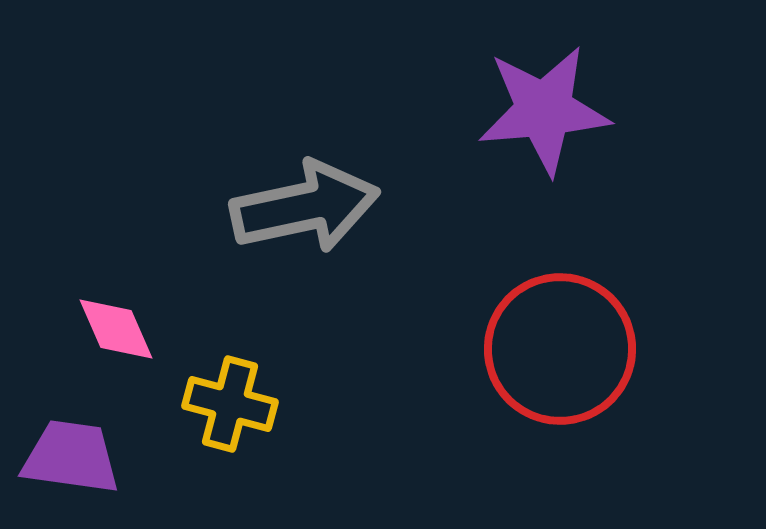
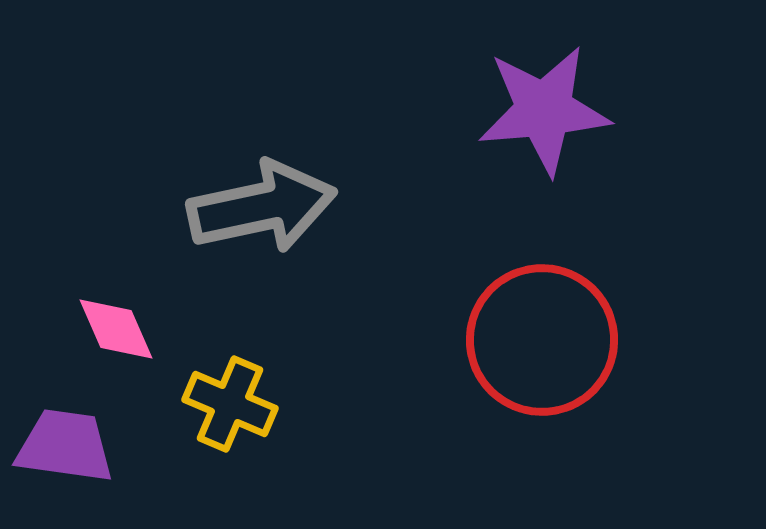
gray arrow: moved 43 px left
red circle: moved 18 px left, 9 px up
yellow cross: rotated 8 degrees clockwise
purple trapezoid: moved 6 px left, 11 px up
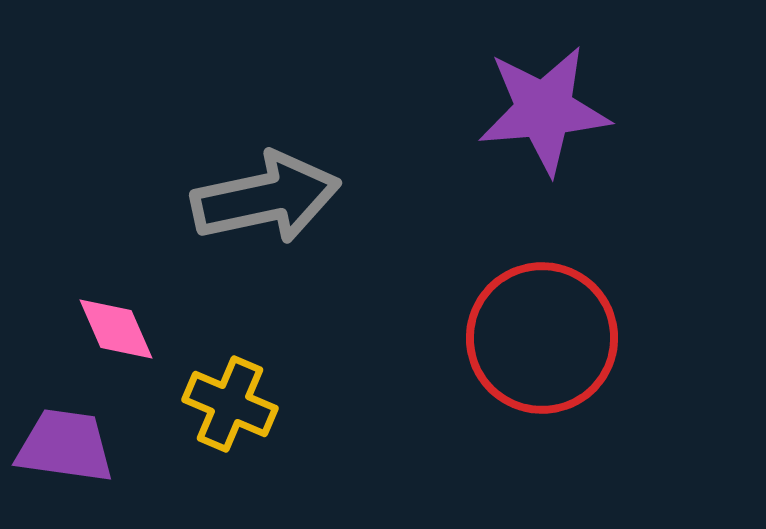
gray arrow: moved 4 px right, 9 px up
red circle: moved 2 px up
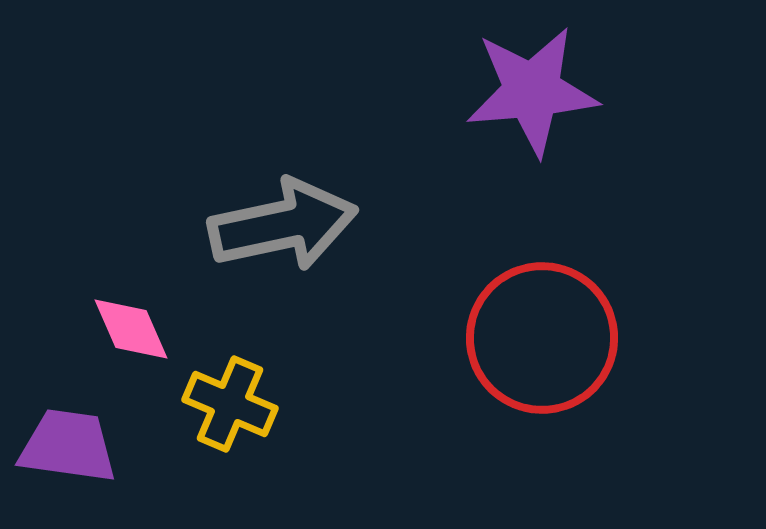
purple star: moved 12 px left, 19 px up
gray arrow: moved 17 px right, 27 px down
pink diamond: moved 15 px right
purple trapezoid: moved 3 px right
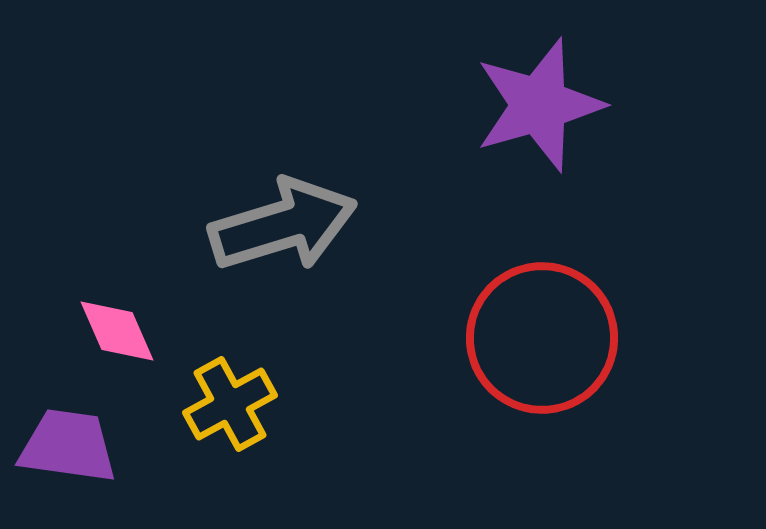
purple star: moved 7 px right, 14 px down; rotated 11 degrees counterclockwise
gray arrow: rotated 5 degrees counterclockwise
pink diamond: moved 14 px left, 2 px down
yellow cross: rotated 38 degrees clockwise
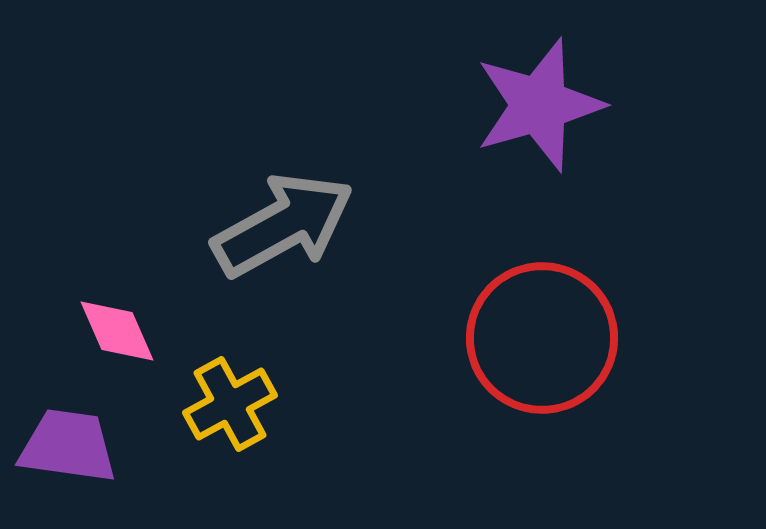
gray arrow: rotated 12 degrees counterclockwise
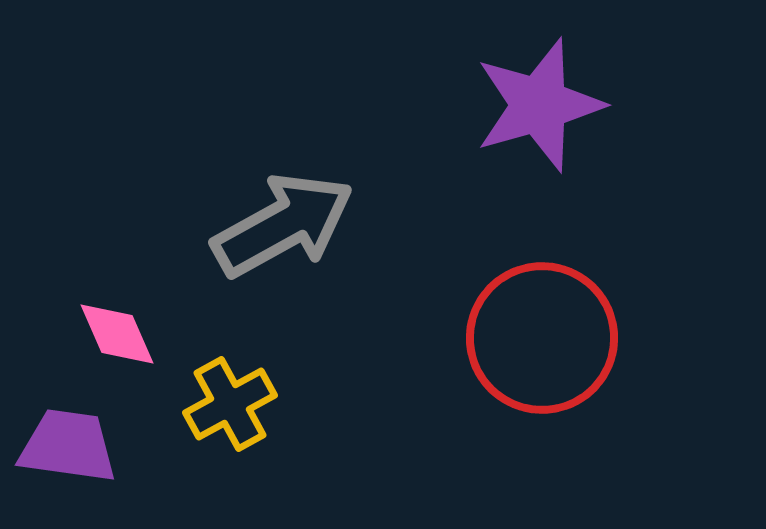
pink diamond: moved 3 px down
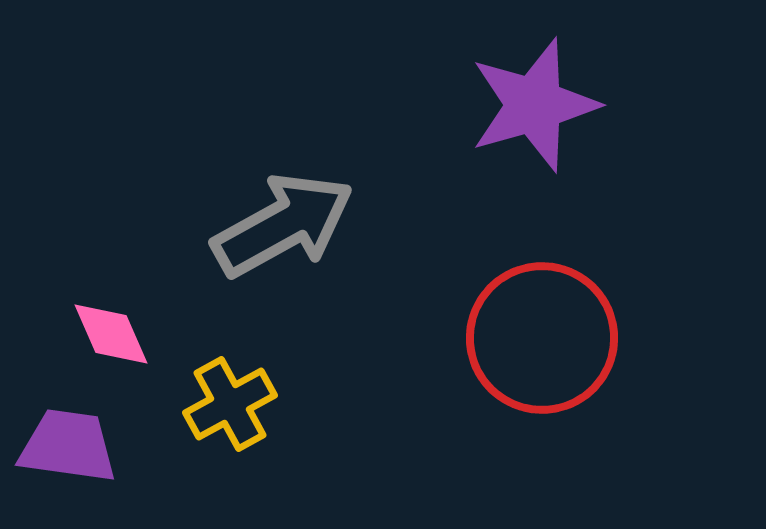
purple star: moved 5 px left
pink diamond: moved 6 px left
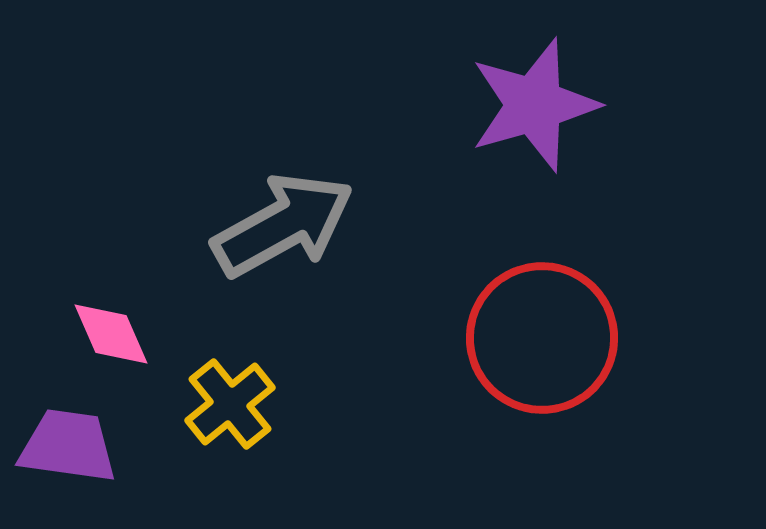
yellow cross: rotated 10 degrees counterclockwise
